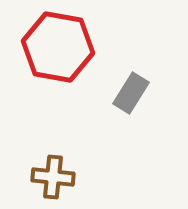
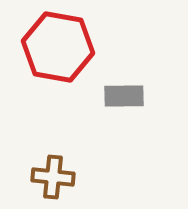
gray rectangle: moved 7 px left, 3 px down; rotated 57 degrees clockwise
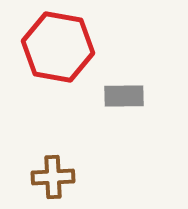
brown cross: rotated 9 degrees counterclockwise
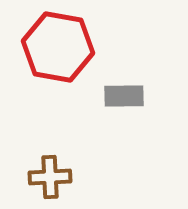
brown cross: moved 3 px left
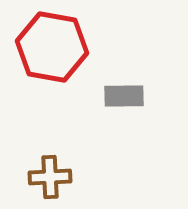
red hexagon: moved 6 px left
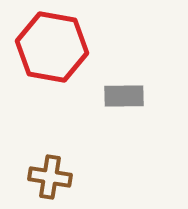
brown cross: rotated 12 degrees clockwise
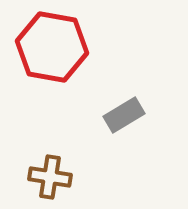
gray rectangle: moved 19 px down; rotated 30 degrees counterclockwise
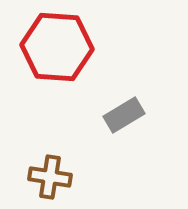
red hexagon: moved 5 px right; rotated 6 degrees counterclockwise
